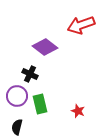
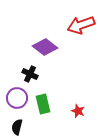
purple circle: moved 2 px down
green rectangle: moved 3 px right
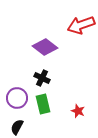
black cross: moved 12 px right, 4 px down
black semicircle: rotated 14 degrees clockwise
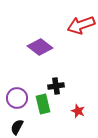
purple diamond: moved 5 px left
black cross: moved 14 px right, 8 px down; rotated 35 degrees counterclockwise
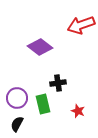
black cross: moved 2 px right, 3 px up
black semicircle: moved 3 px up
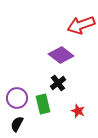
purple diamond: moved 21 px right, 8 px down
black cross: rotated 28 degrees counterclockwise
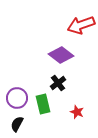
red star: moved 1 px left, 1 px down
